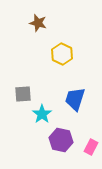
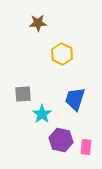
brown star: rotated 18 degrees counterclockwise
pink rectangle: moved 5 px left; rotated 21 degrees counterclockwise
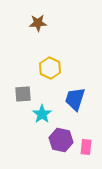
yellow hexagon: moved 12 px left, 14 px down
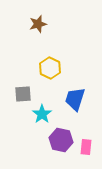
brown star: moved 1 px down; rotated 12 degrees counterclockwise
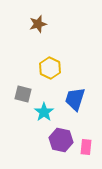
gray square: rotated 18 degrees clockwise
cyan star: moved 2 px right, 2 px up
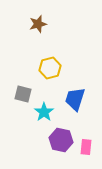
yellow hexagon: rotated 20 degrees clockwise
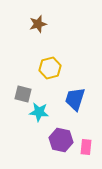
cyan star: moved 5 px left; rotated 30 degrees counterclockwise
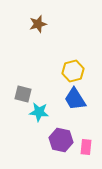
yellow hexagon: moved 23 px right, 3 px down
blue trapezoid: rotated 50 degrees counterclockwise
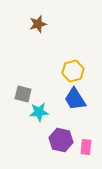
cyan star: rotated 12 degrees counterclockwise
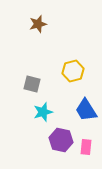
gray square: moved 9 px right, 10 px up
blue trapezoid: moved 11 px right, 11 px down
cyan star: moved 4 px right; rotated 12 degrees counterclockwise
